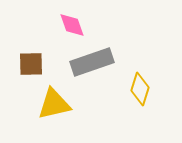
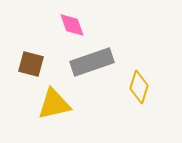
brown square: rotated 16 degrees clockwise
yellow diamond: moved 1 px left, 2 px up
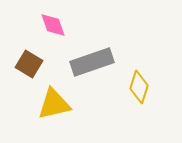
pink diamond: moved 19 px left
brown square: moved 2 px left; rotated 16 degrees clockwise
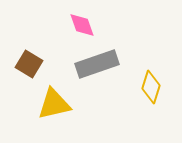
pink diamond: moved 29 px right
gray rectangle: moved 5 px right, 2 px down
yellow diamond: moved 12 px right
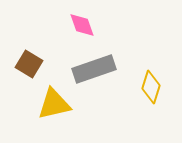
gray rectangle: moved 3 px left, 5 px down
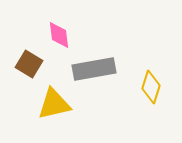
pink diamond: moved 23 px left, 10 px down; rotated 12 degrees clockwise
gray rectangle: rotated 9 degrees clockwise
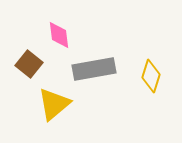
brown square: rotated 8 degrees clockwise
yellow diamond: moved 11 px up
yellow triangle: rotated 27 degrees counterclockwise
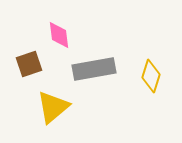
brown square: rotated 32 degrees clockwise
yellow triangle: moved 1 px left, 3 px down
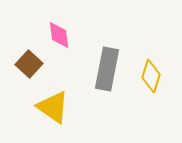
brown square: rotated 28 degrees counterclockwise
gray rectangle: moved 13 px right; rotated 69 degrees counterclockwise
yellow triangle: rotated 45 degrees counterclockwise
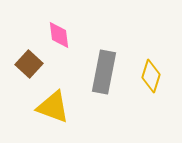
gray rectangle: moved 3 px left, 3 px down
yellow triangle: rotated 15 degrees counterclockwise
